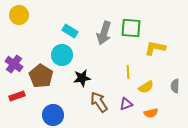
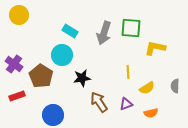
yellow semicircle: moved 1 px right, 1 px down
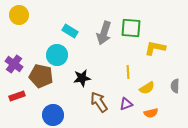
cyan circle: moved 5 px left
brown pentagon: rotated 20 degrees counterclockwise
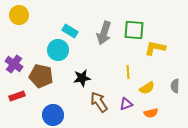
green square: moved 3 px right, 2 px down
cyan circle: moved 1 px right, 5 px up
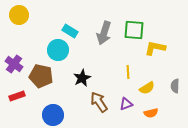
black star: rotated 18 degrees counterclockwise
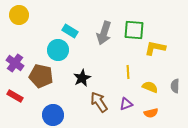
purple cross: moved 1 px right, 1 px up
yellow semicircle: moved 3 px right, 1 px up; rotated 126 degrees counterclockwise
red rectangle: moved 2 px left; rotated 49 degrees clockwise
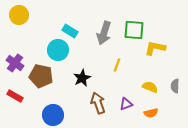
yellow line: moved 11 px left, 7 px up; rotated 24 degrees clockwise
brown arrow: moved 1 px left, 1 px down; rotated 15 degrees clockwise
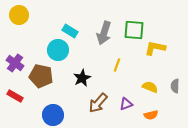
brown arrow: rotated 120 degrees counterclockwise
orange semicircle: moved 2 px down
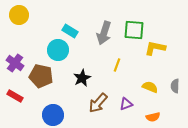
orange semicircle: moved 2 px right, 2 px down
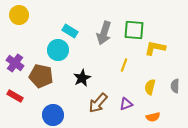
yellow line: moved 7 px right
yellow semicircle: rotated 98 degrees counterclockwise
